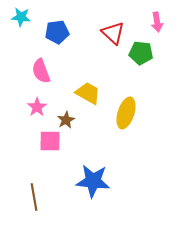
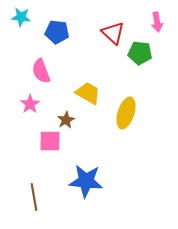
blue pentagon: rotated 15 degrees clockwise
green pentagon: moved 1 px left
pink star: moved 7 px left, 3 px up
blue star: moved 7 px left
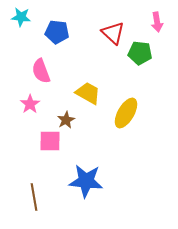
yellow ellipse: rotated 12 degrees clockwise
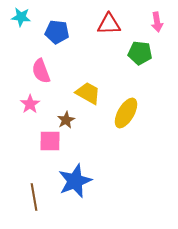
red triangle: moved 4 px left, 9 px up; rotated 45 degrees counterclockwise
blue star: moved 11 px left; rotated 28 degrees counterclockwise
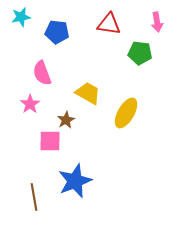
cyan star: rotated 18 degrees counterclockwise
red triangle: rotated 10 degrees clockwise
pink semicircle: moved 1 px right, 2 px down
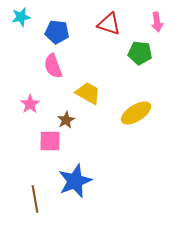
red triangle: rotated 10 degrees clockwise
pink semicircle: moved 11 px right, 7 px up
yellow ellipse: moved 10 px right; rotated 28 degrees clockwise
brown line: moved 1 px right, 2 px down
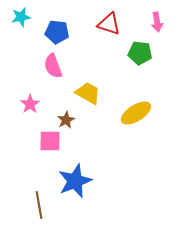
brown line: moved 4 px right, 6 px down
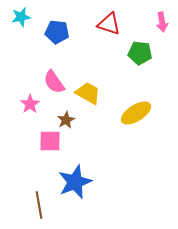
pink arrow: moved 5 px right
pink semicircle: moved 1 px right, 16 px down; rotated 15 degrees counterclockwise
blue star: moved 1 px down
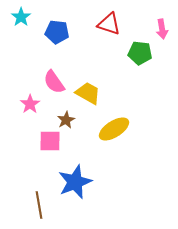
cyan star: rotated 24 degrees counterclockwise
pink arrow: moved 7 px down
yellow ellipse: moved 22 px left, 16 px down
